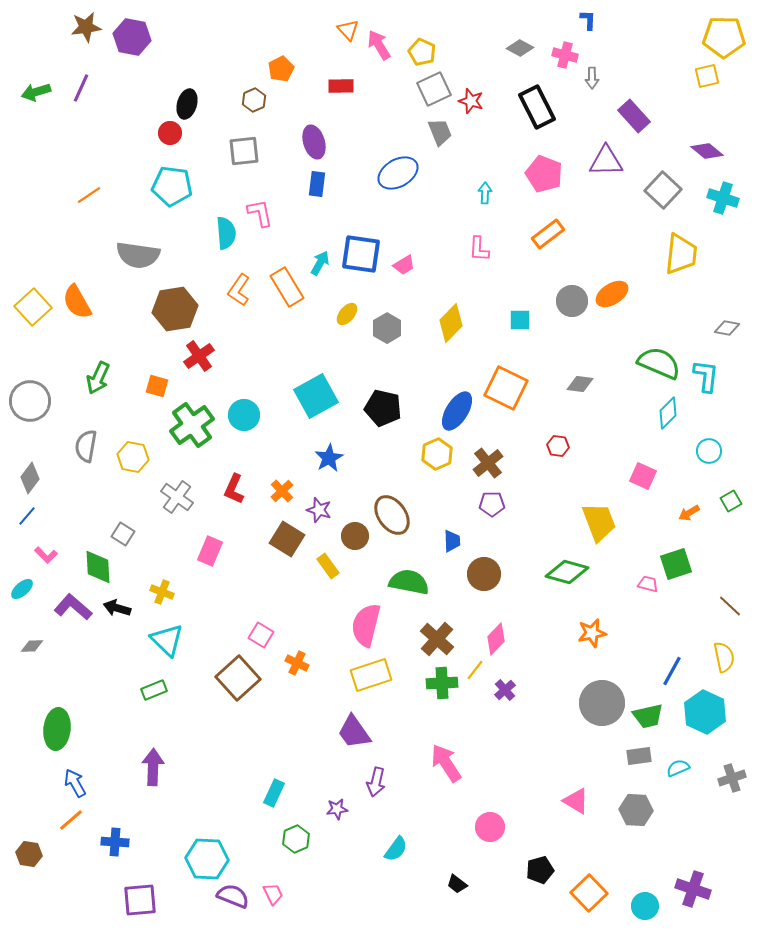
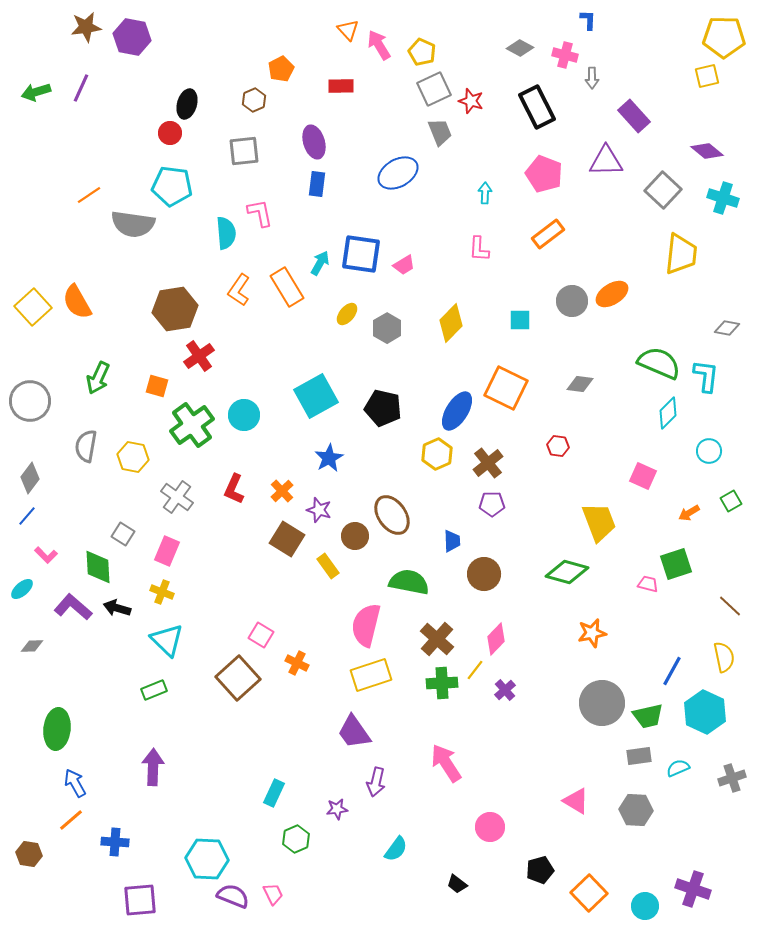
gray semicircle at (138, 255): moved 5 px left, 31 px up
pink rectangle at (210, 551): moved 43 px left
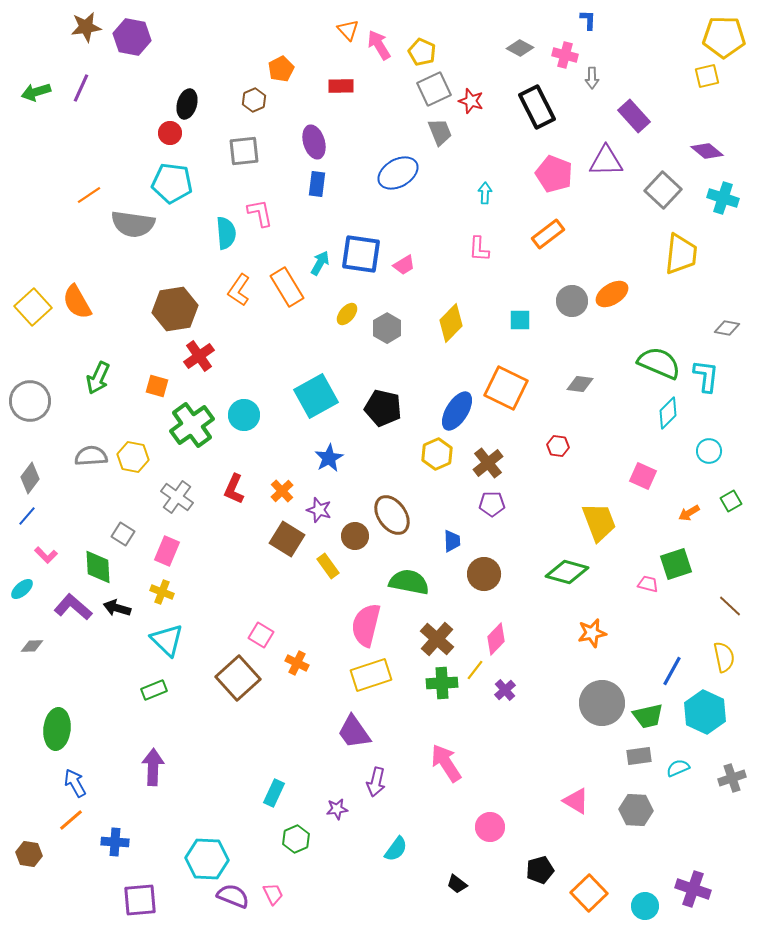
pink pentagon at (544, 174): moved 10 px right
cyan pentagon at (172, 186): moved 3 px up
gray semicircle at (86, 446): moved 5 px right, 10 px down; rotated 76 degrees clockwise
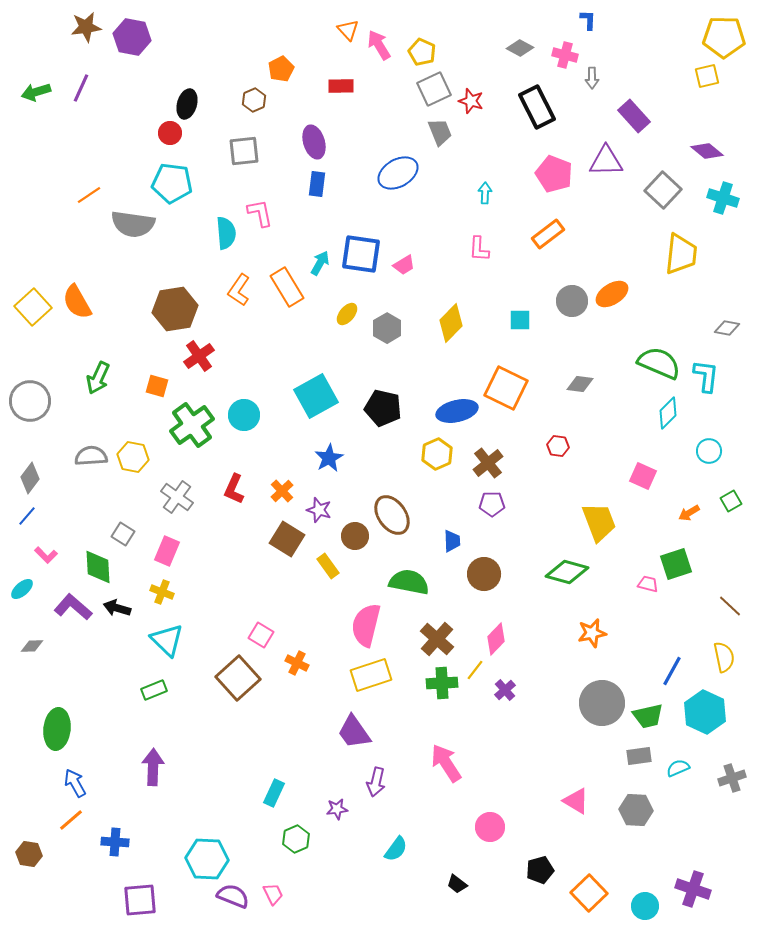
blue ellipse at (457, 411): rotated 45 degrees clockwise
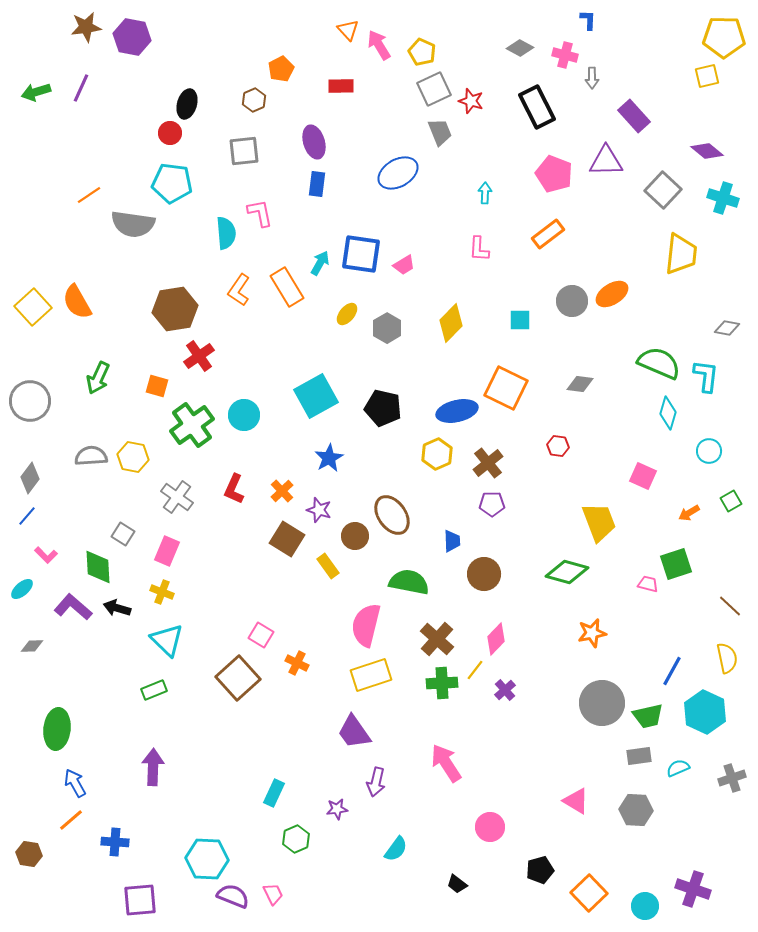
cyan diamond at (668, 413): rotated 28 degrees counterclockwise
yellow semicircle at (724, 657): moved 3 px right, 1 px down
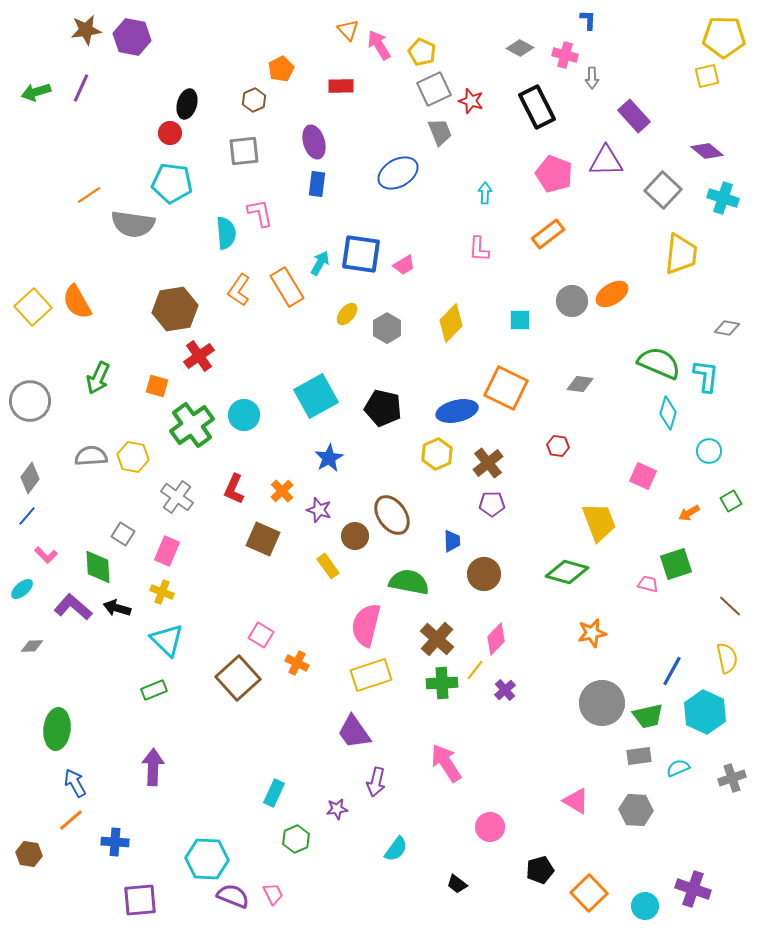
brown star at (86, 27): moved 3 px down
brown square at (287, 539): moved 24 px left; rotated 8 degrees counterclockwise
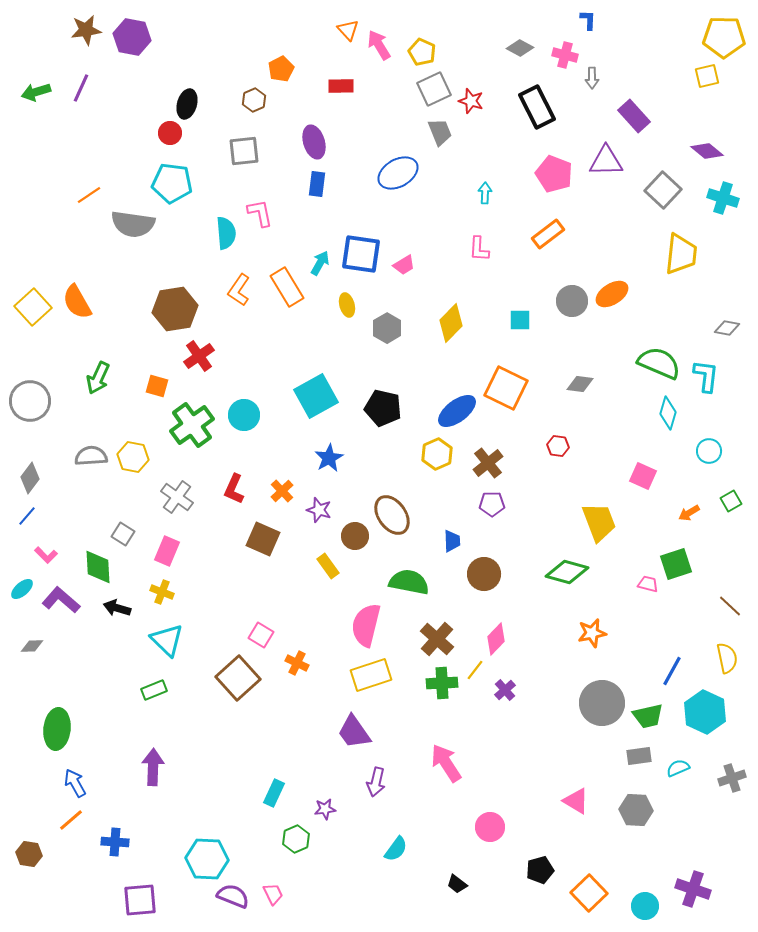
yellow ellipse at (347, 314): moved 9 px up; rotated 55 degrees counterclockwise
blue ellipse at (457, 411): rotated 24 degrees counterclockwise
purple L-shape at (73, 607): moved 12 px left, 7 px up
purple star at (337, 809): moved 12 px left
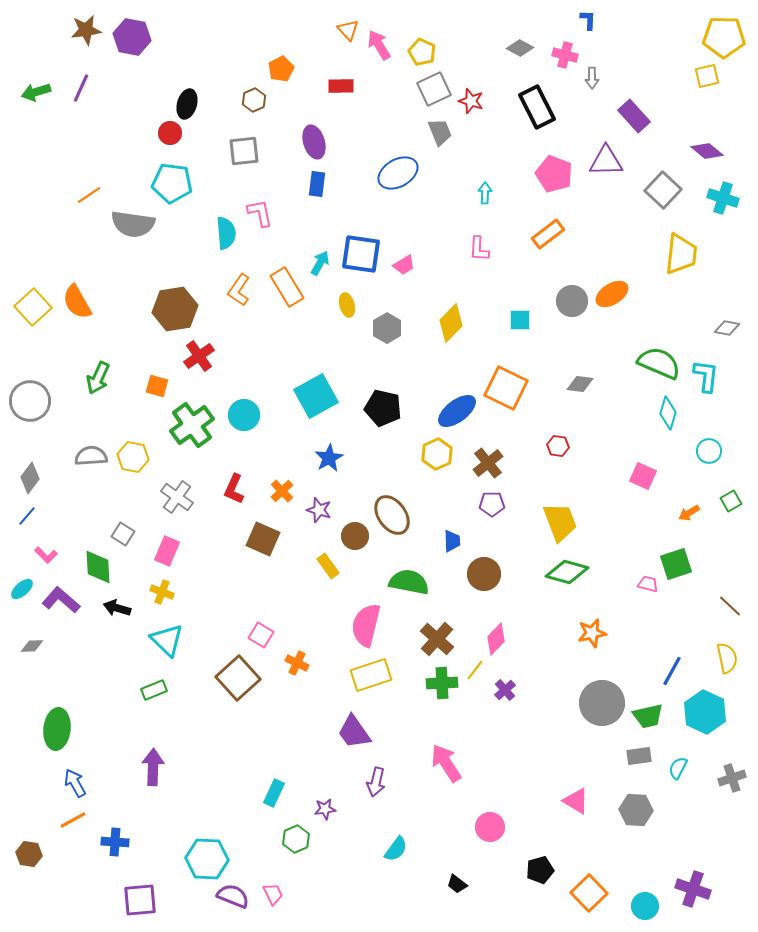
yellow trapezoid at (599, 522): moved 39 px left
cyan semicircle at (678, 768): rotated 40 degrees counterclockwise
orange line at (71, 820): moved 2 px right; rotated 12 degrees clockwise
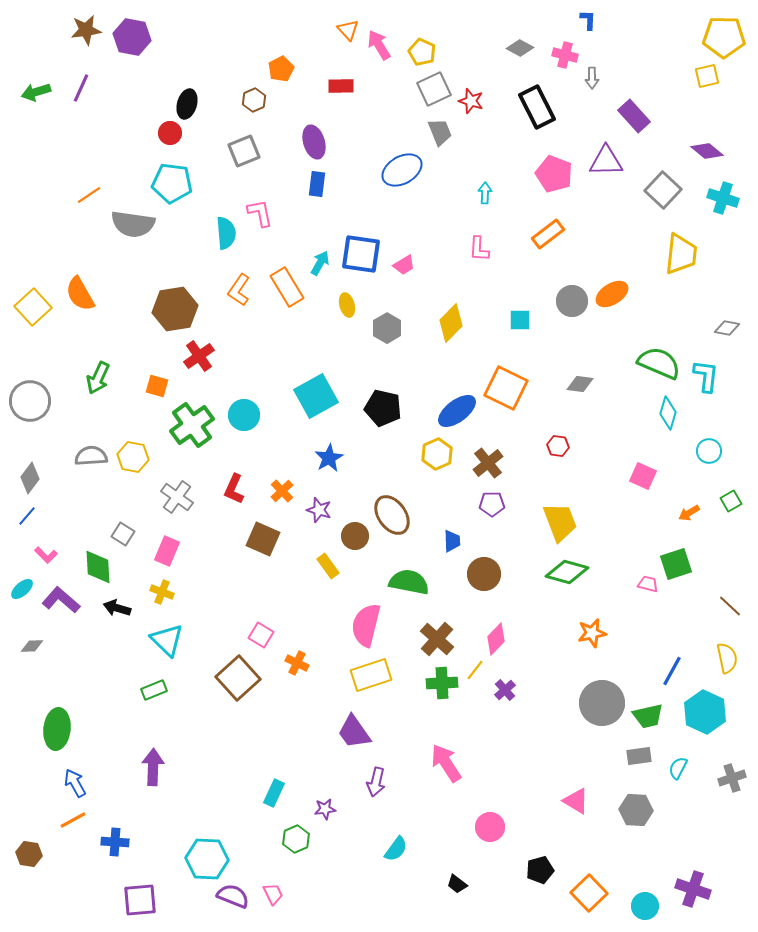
gray square at (244, 151): rotated 16 degrees counterclockwise
blue ellipse at (398, 173): moved 4 px right, 3 px up
orange semicircle at (77, 302): moved 3 px right, 8 px up
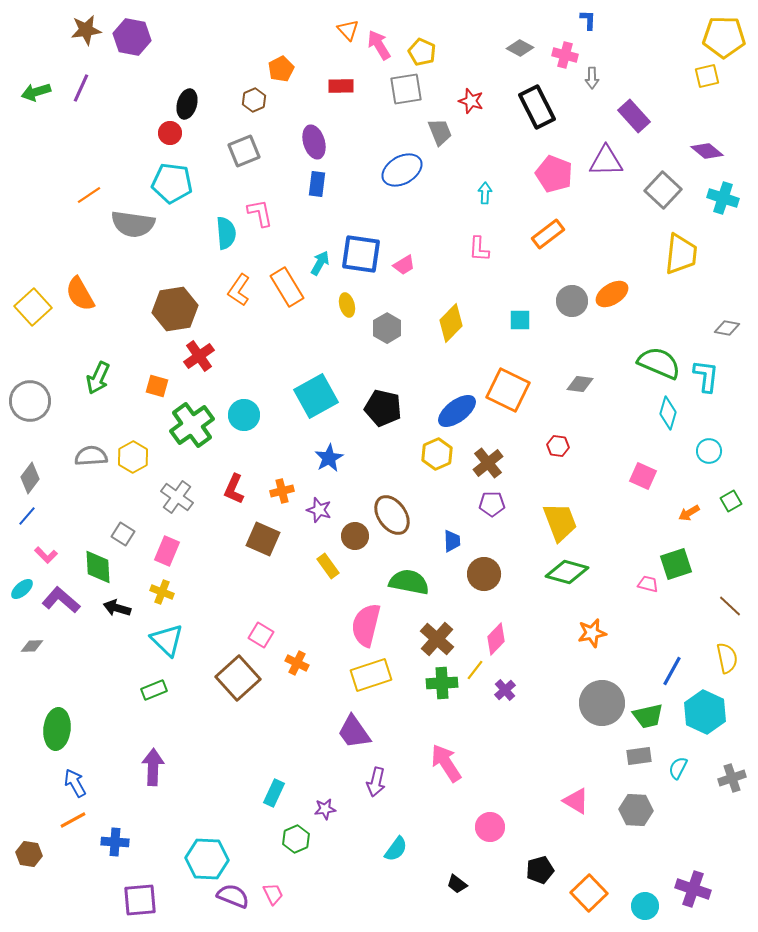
gray square at (434, 89): moved 28 px left; rotated 16 degrees clockwise
orange square at (506, 388): moved 2 px right, 2 px down
yellow hexagon at (133, 457): rotated 20 degrees clockwise
orange cross at (282, 491): rotated 30 degrees clockwise
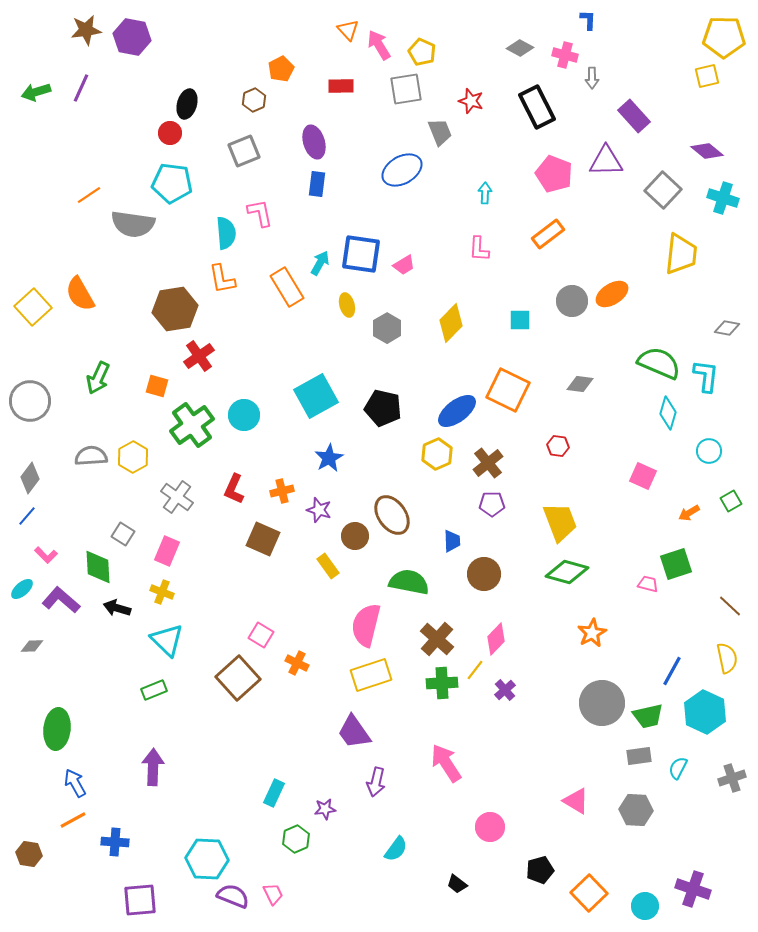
orange L-shape at (239, 290): moved 17 px left, 11 px up; rotated 44 degrees counterclockwise
orange star at (592, 633): rotated 16 degrees counterclockwise
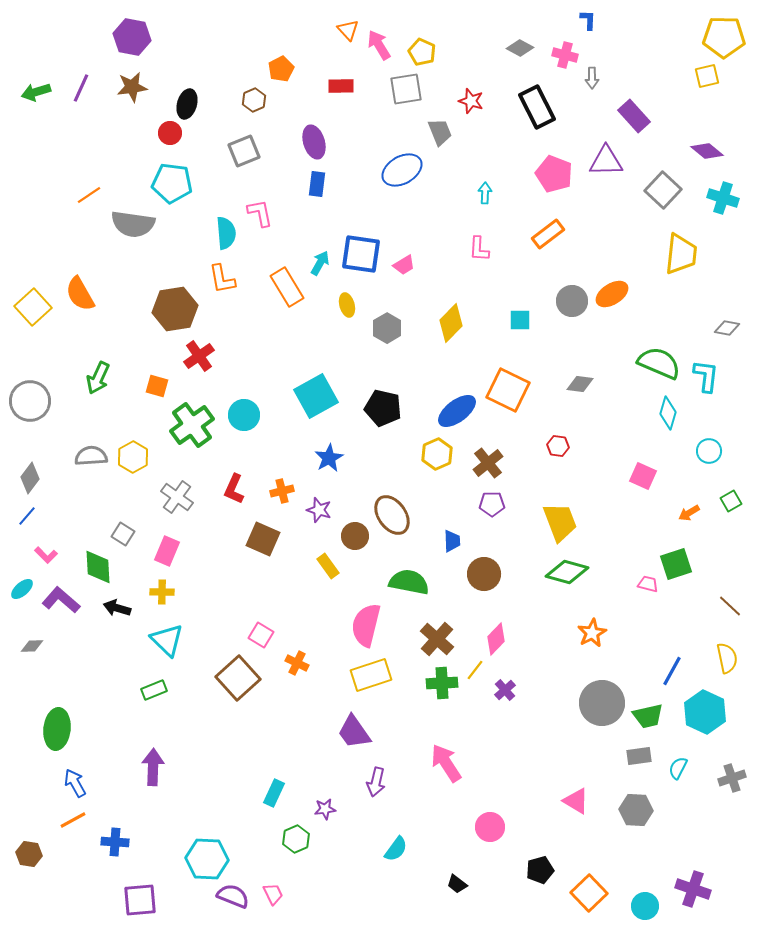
brown star at (86, 30): moved 46 px right, 57 px down
yellow cross at (162, 592): rotated 20 degrees counterclockwise
